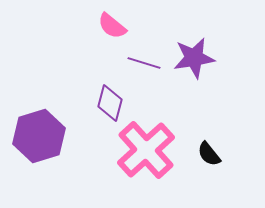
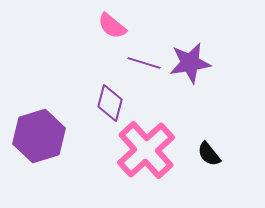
purple star: moved 4 px left, 5 px down
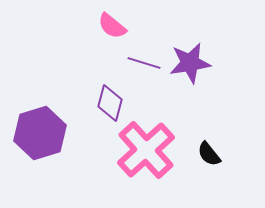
purple hexagon: moved 1 px right, 3 px up
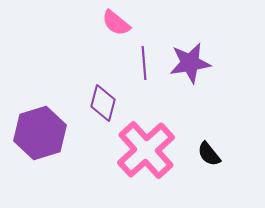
pink semicircle: moved 4 px right, 3 px up
purple line: rotated 68 degrees clockwise
purple diamond: moved 7 px left
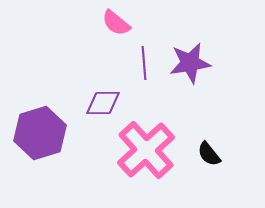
purple diamond: rotated 75 degrees clockwise
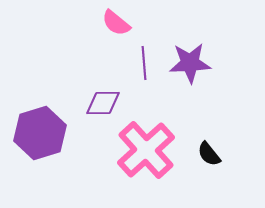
purple star: rotated 6 degrees clockwise
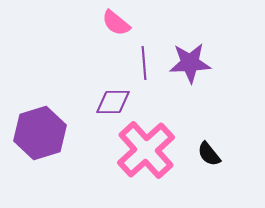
purple diamond: moved 10 px right, 1 px up
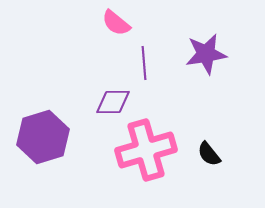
purple star: moved 16 px right, 9 px up; rotated 6 degrees counterclockwise
purple hexagon: moved 3 px right, 4 px down
pink cross: rotated 26 degrees clockwise
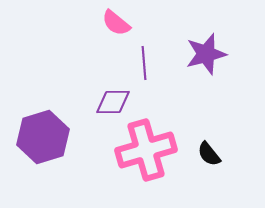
purple star: rotated 6 degrees counterclockwise
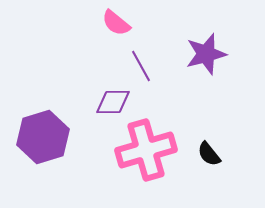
purple line: moved 3 px left, 3 px down; rotated 24 degrees counterclockwise
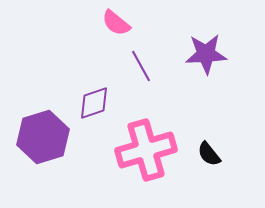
purple star: rotated 12 degrees clockwise
purple diamond: moved 19 px left, 1 px down; rotated 18 degrees counterclockwise
